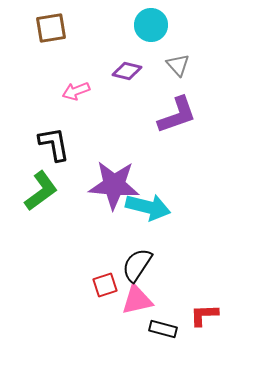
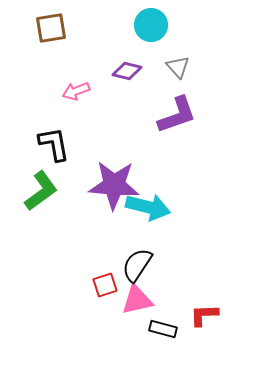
gray triangle: moved 2 px down
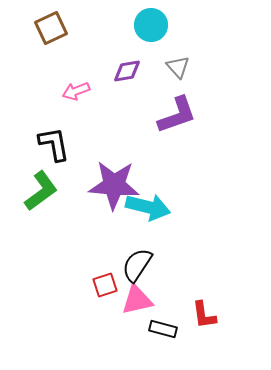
brown square: rotated 16 degrees counterclockwise
purple diamond: rotated 24 degrees counterclockwise
red L-shape: rotated 96 degrees counterclockwise
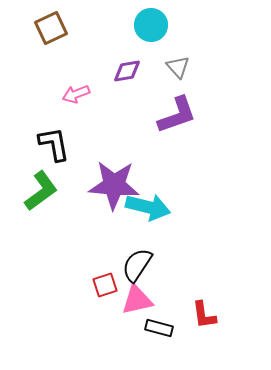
pink arrow: moved 3 px down
black rectangle: moved 4 px left, 1 px up
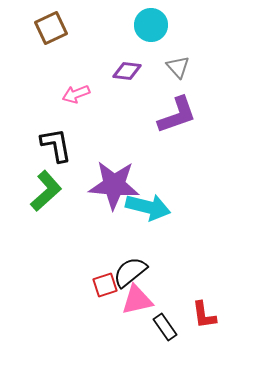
purple diamond: rotated 16 degrees clockwise
black L-shape: moved 2 px right, 1 px down
green L-shape: moved 5 px right; rotated 6 degrees counterclockwise
black semicircle: moved 7 px left, 7 px down; rotated 18 degrees clockwise
black rectangle: moved 6 px right, 1 px up; rotated 40 degrees clockwise
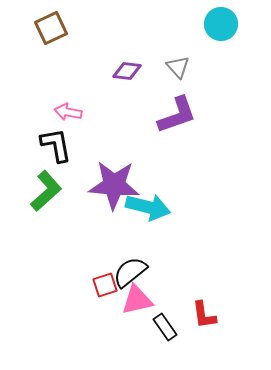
cyan circle: moved 70 px right, 1 px up
pink arrow: moved 8 px left, 18 px down; rotated 32 degrees clockwise
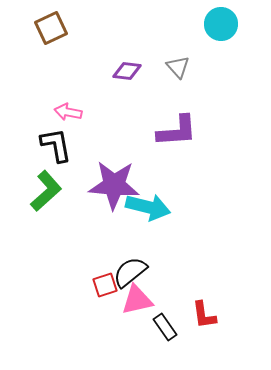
purple L-shape: moved 16 px down; rotated 15 degrees clockwise
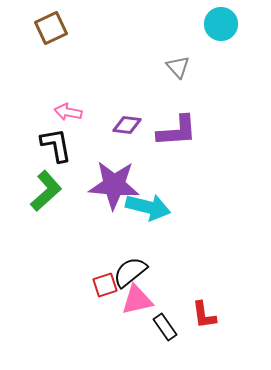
purple diamond: moved 54 px down
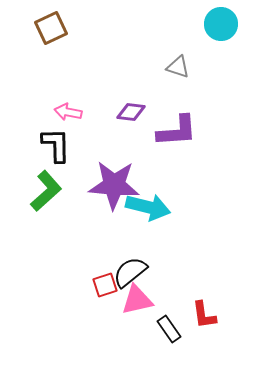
gray triangle: rotated 30 degrees counterclockwise
purple diamond: moved 4 px right, 13 px up
black L-shape: rotated 9 degrees clockwise
black rectangle: moved 4 px right, 2 px down
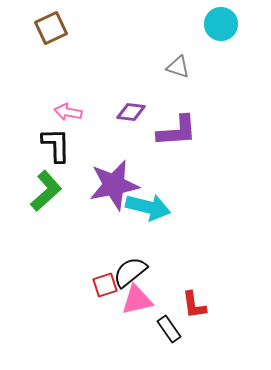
purple star: rotated 15 degrees counterclockwise
red L-shape: moved 10 px left, 10 px up
